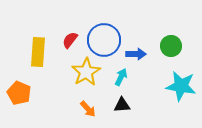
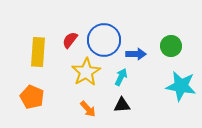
orange pentagon: moved 13 px right, 4 px down
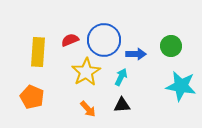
red semicircle: rotated 30 degrees clockwise
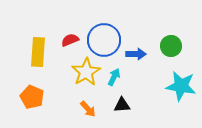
cyan arrow: moved 7 px left
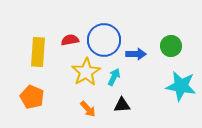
red semicircle: rotated 12 degrees clockwise
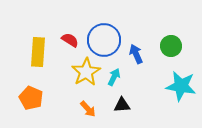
red semicircle: rotated 42 degrees clockwise
blue arrow: rotated 114 degrees counterclockwise
orange pentagon: moved 1 px left, 1 px down
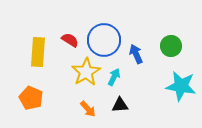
black triangle: moved 2 px left
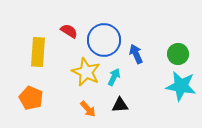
red semicircle: moved 1 px left, 9 px up
green circle: moved 7 px right, 8 px down
yellow star: rotated 16 degrees counterclockwise
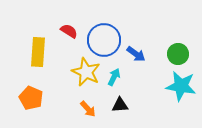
blue arrow: rotated 150 degrees clockwise
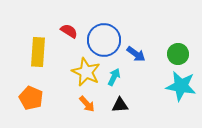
orange arrow: moved 1 px left, 5 px up
